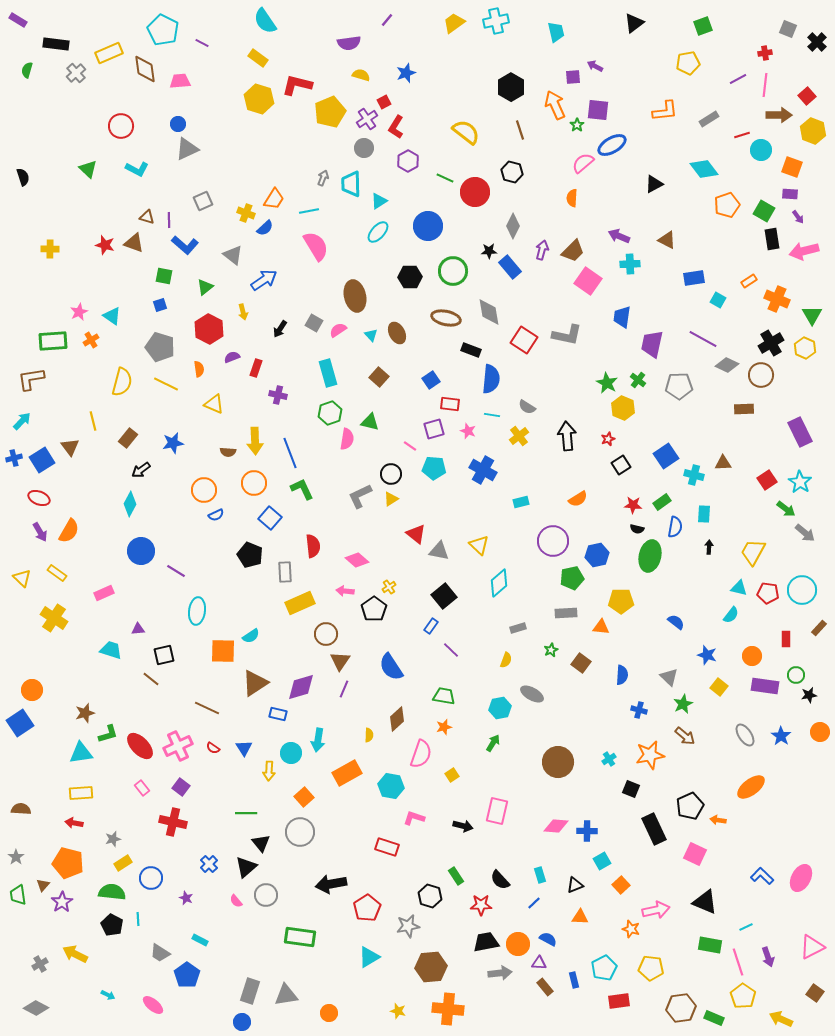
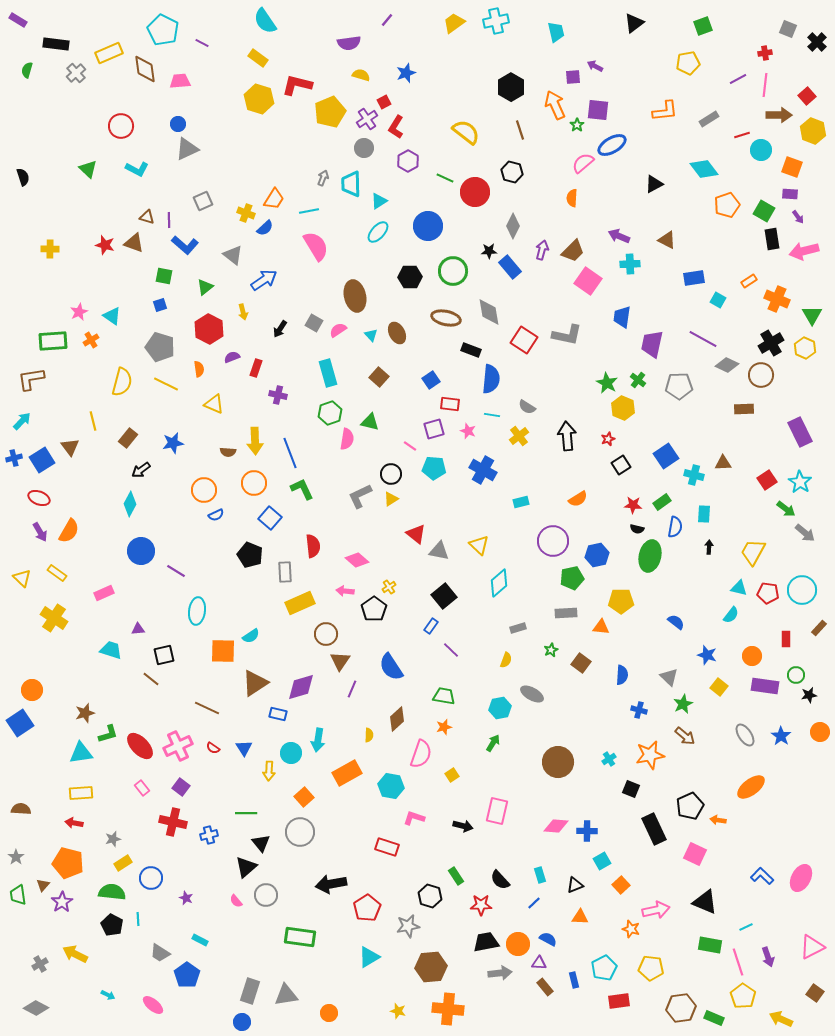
purple line at (344, 689): moved 8 px right
blue cross at (209, 864): moved 29 px up; rotated 30 degrees clockwise
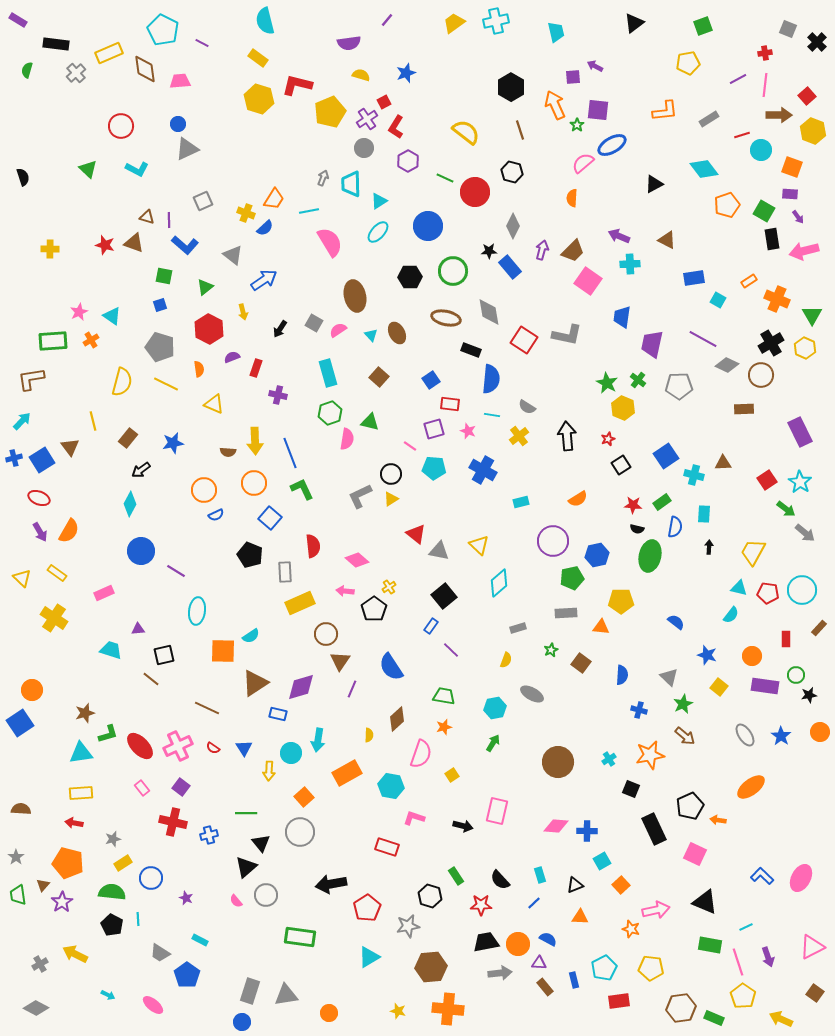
cyan semicircle at (265, 21): rotated 20 degrees clockwise
pink semicircle at (316, 246): moved 14 px right, 4 px up
cyan hexagon at (500, 708): moved 5 px left
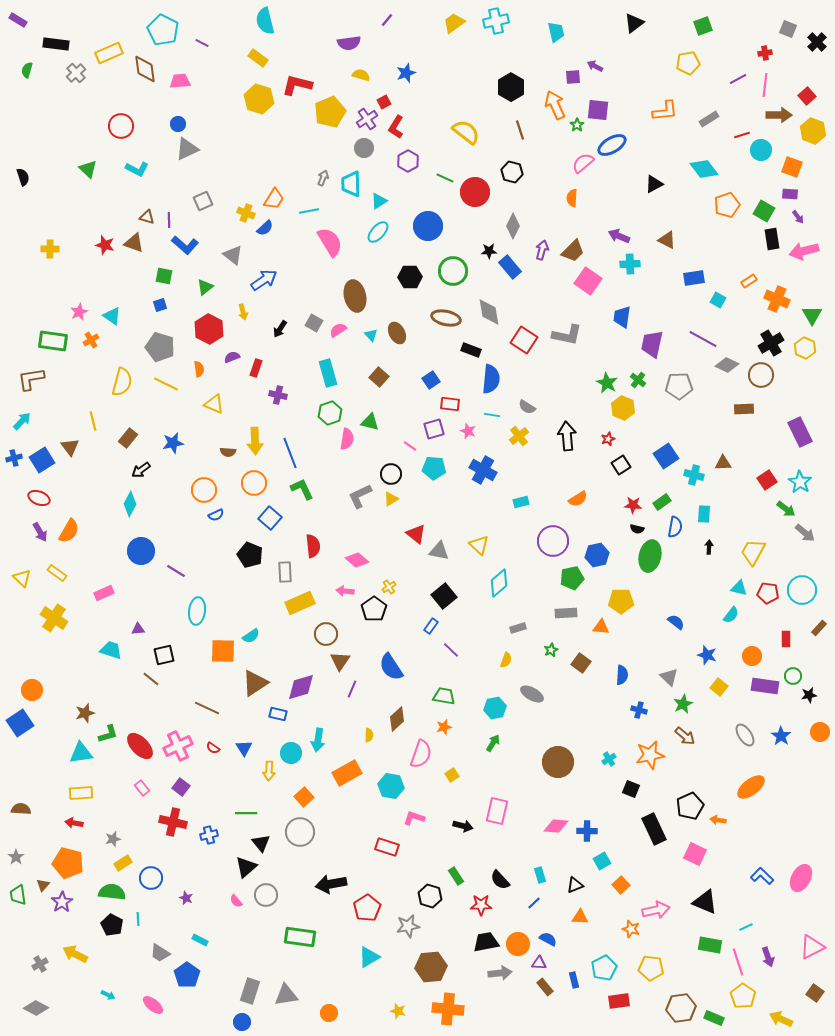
green rectangle at (53, 341): rotated 12 degrees clockwise
green circle at (796, 675): moved 3 px left, 1 px down
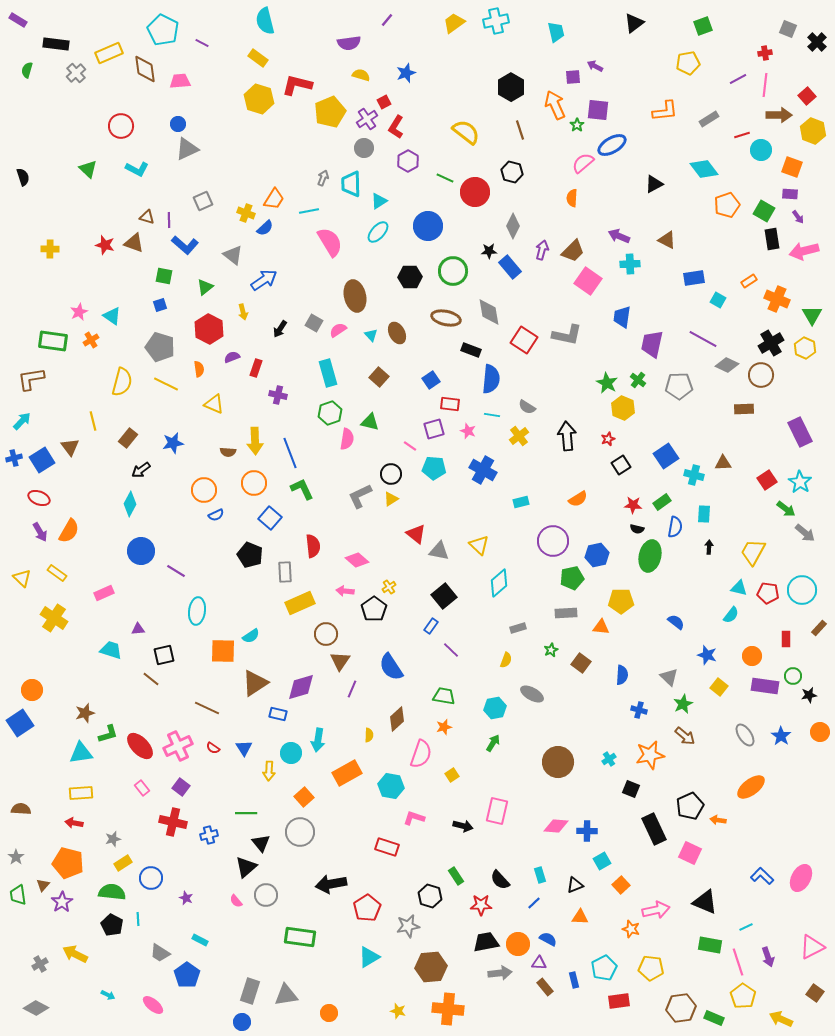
pink square at (695, 854): moved 5 px left, 1 px up
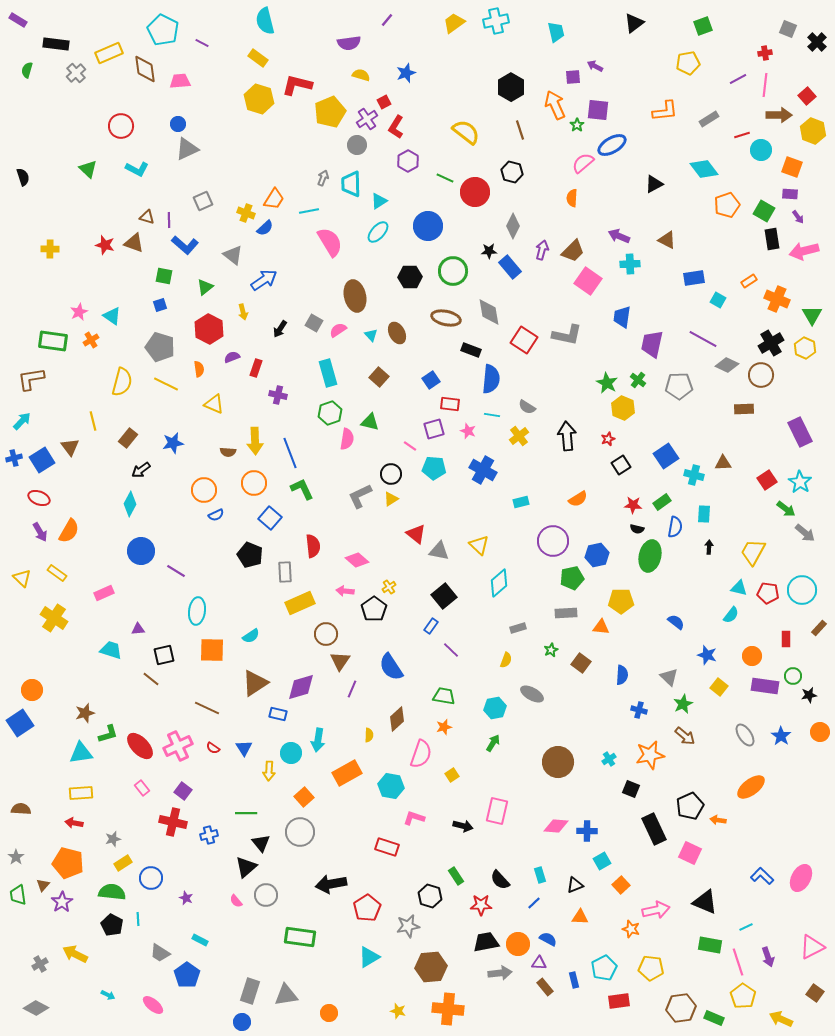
gray circle at (364, 148): moved 7 px left, 3 px up
orange square at (223, 651): moved 11 px left, 1 px up
purple square at (181, 787): moved 2 px right, 4 px down
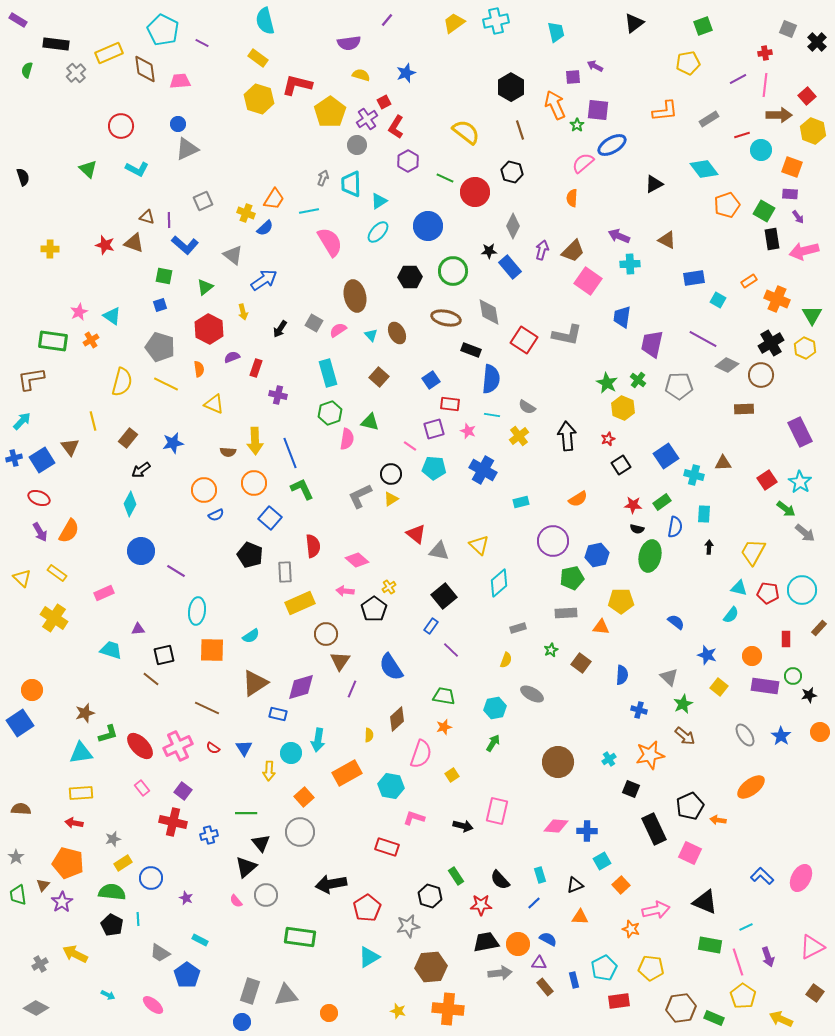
yellow pentagon at (330, 112): rotated 12 degrees counterclockwise
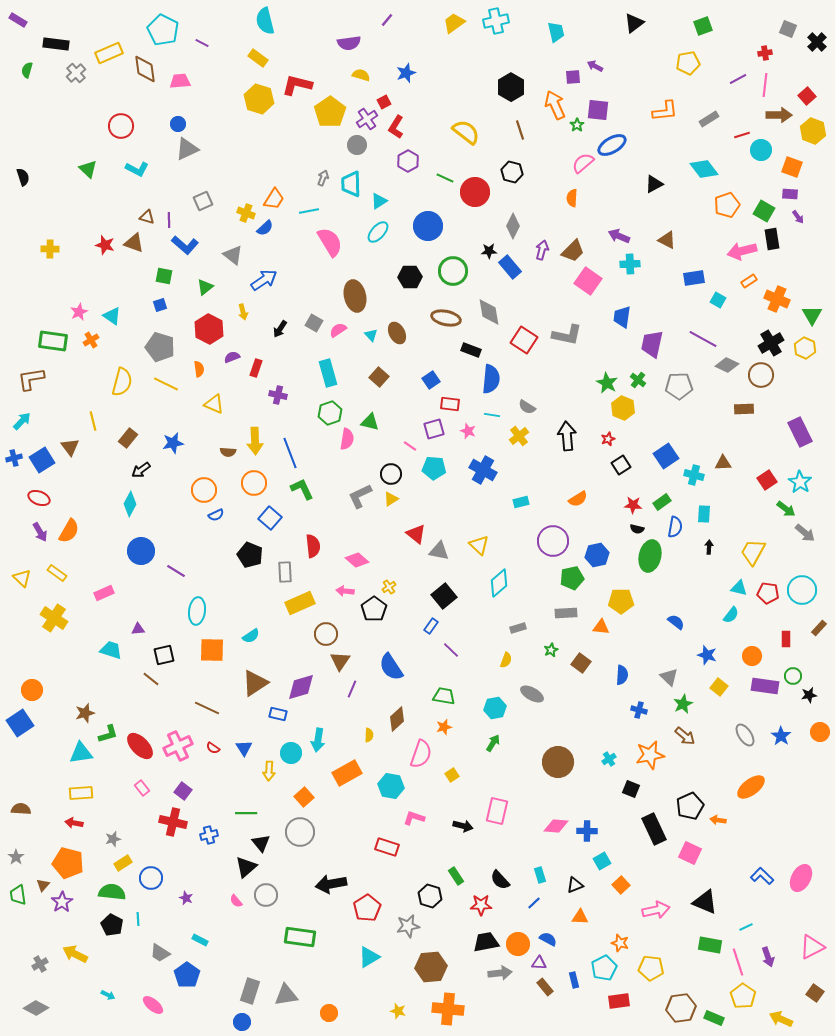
pink arrow at (804, 251): moved 62 px left
orange star at (631, 929): moved 11 px left, 14 px down
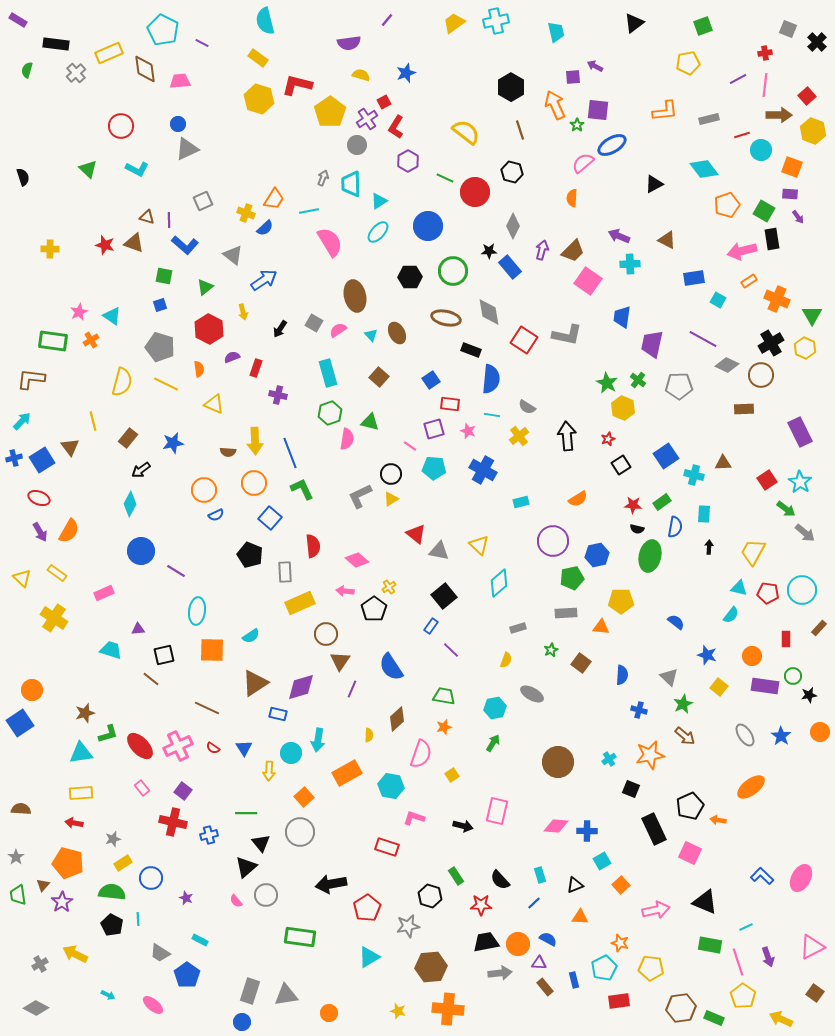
gray rectangle at (709, 119): rotated 18 degrees clockwise
brown L-shape at (31, 379): rotated 16 degrees clockwise
